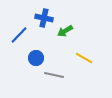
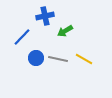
blue cross: moved 1 px right, 2 px up; rotated 24 degrees counterclockwise
blue line: moved 3 px right, 2 px down
yellow line: moved 1 px down
gray line: moved 4 px right, 16 px up
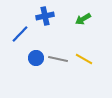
green arrow: moved 18 px right, 12 px up
blue line: moved 2 px left, 3 px up
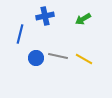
blue line: rotated 30 degrees counterclockwise
gray line: moved 3 px up
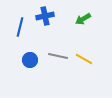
blue line: moved 7 px up
blue circle: moved 6 px left, 2 px down
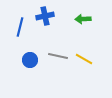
green arrow: rotated 28 degrees clockwise
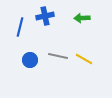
green arrow: moved 1 px left, 1 px up
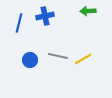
green arrow: moved 6 px right, 7 px up
blue line: moved 1 px left, 4 px up
yellow line: moved 1 px left; rotated 60 degrees counterclockwise
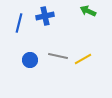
green arrow: rotated 28 degrees clockwise
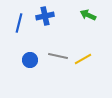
green arrow: moved 4 px down
